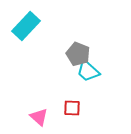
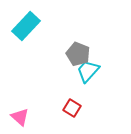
cyan trapezoid: rotated 90 degrees clockwise
red square: rotated 30 degrees clockwise
pink triangle: moved 19 px left
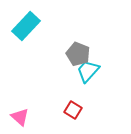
red square: moved 1 px right, 2 px down
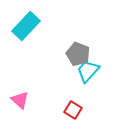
pink triangle: moved 17 px up
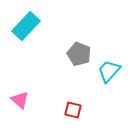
gray pentagon: moved 1 px right
cyan trapezoid: moved 21 px right
red square: rotated 18 degrees counterclockwise
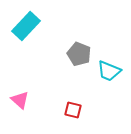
cyan trapezoid: rotated 110 degrees counterclockwise
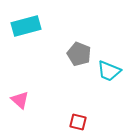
cyan rectangle: rotated 32 degrees clockwise
red square: moved 5 px right, 12 px down
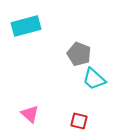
cyan trapezoid: moved 15 px left, 8 px down; rotated 20 degrees clockwise
pink triangle: moved 10 px right, 14 px down
red square: moved 1 px right, 1 px up
